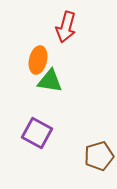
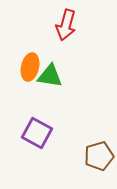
red arrow: moved 2 px up
orange ellipse: moved 8 px left, 7 px down
green triangle: moved 5 px up
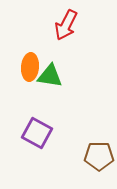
red arrow: rotated 12 degrees clockwise
orange ellipse: rotated 8 degrees counterclockwise
brown pentagon: rotated 16 degrees clockwise
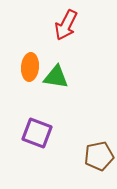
green triangle: moved 6 px right, 1 px down
purple square: rotated 8 degrees counterclockwise
brown pentagon: rotated 12 degrees counterclockwise
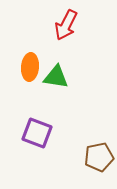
brown pentagon: moved 1 px down
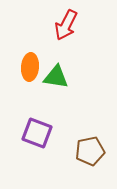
brown pentagon: moved 9 px left, 6 px up
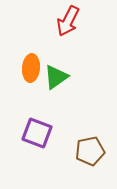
red arrow: moved 2 px right, 4 px up
orange ellipse: moved 1 px right, 1 px down
green triangle: rotated 44 degrees counterclockwise
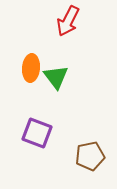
green triangle: rotated 32 degrees counterclockwise
brown pentagon: moved 5 px down
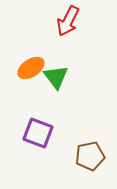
orange ellipse: rotated 52 degrees clockwise
purple square: moved 1 px right
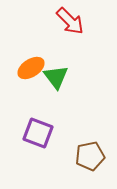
red arrow: moved 2 px right; rotated 72 degrees counterclockwise
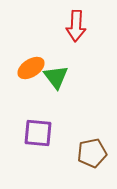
red arrow: moved 6 px right, 5 px down; rotated 48 degrees clockwise
purple square: rotated 16 degrees counterclockwise
brown pentagon: moved 2 px right, 3 px up
